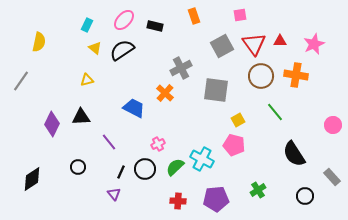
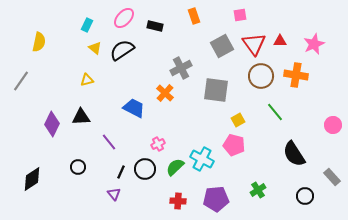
pink ellipse at (124, 20): moved 2 px up
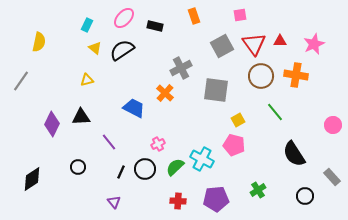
purple triangle at (114, 194): moved 8 px down
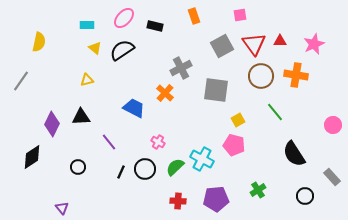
cyan rectangle at (87, 25): rotated 64 degrees clockwise
pink cross at (158, 144): moved 2 px up; rotated 32 degrees counterclockwise
black diamond at (32, 179): moved 22 px up
purple triangle at (114, 202): moved 52 px left, 6 px down
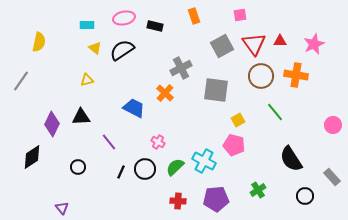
pink ellipse at (124, 18): rotated 35 degrees clockwise
black semicircle at (294, 154): moved 3 px left, 5 px down
cyan cross at (202, 159): moved 2 px right, 2 px down
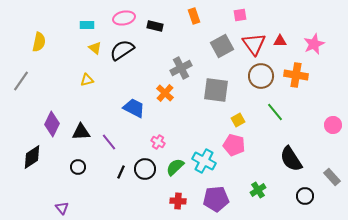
black triangle at (81, 117): moved 15 px down
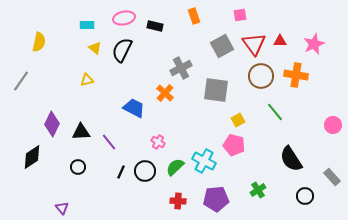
black semicircle at (122, 50): rotated 30 degrees counterclockwise
black circle at (145, 169): moved 2 px down
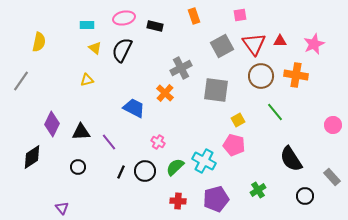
purple pentagon at (216, 199): rotated 10 degrees counterclockwise
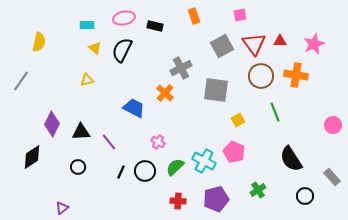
green line at (275, 112): rotated 18 degrees clockwise
pink pentagon at (234, 145): moved 7 px down; rotated 10 degrees clockwise
purple triangle at (62, 208): rotated 32 degrees clockwise
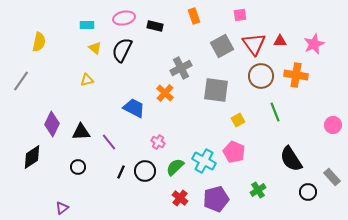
black circle at (305, 196): moved 3 px right, 4 px up
red cross at (178, 201): moved 2 px right, 3 px up; rotated 35 degrees clockwise
